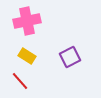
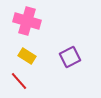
pink cross: rotated 28 degrees clockwise
red line: moved 1 px left
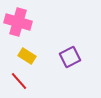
pink cross: moved 9 px left, 1 px down
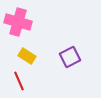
red line: rotated 18 degrees clockwise
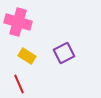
purple square: moved 6 px left, 4 px up
red line: moved 3 px down
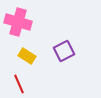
purple square: moved 2 px up
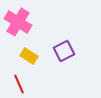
pink cross: rotated 16 degrees clockwise
yellow rectangle: moved 2 px right
